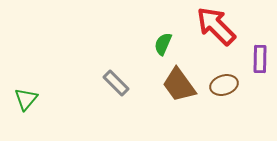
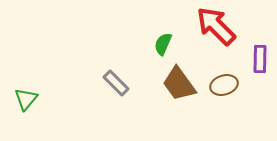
brown trapezoid: moved 1 px up
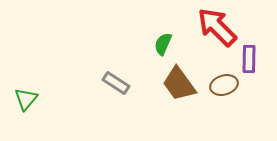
red arrow: moved 1 px right, 1 px down
purple rectangle: moved 11 px left
gray rectangle: rotated 12 degrees counterclockwise
